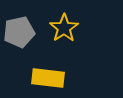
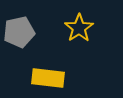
yellow star: moved 15 px right
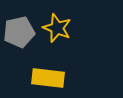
yellow star: moved 22 px left; rotated 16 degrees counterclockwise
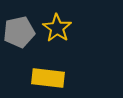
yellow star: rotated 12 degrees clockwise
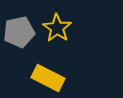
yellow rectangle: rotated 20 degrees clockwise
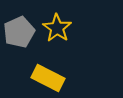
gray pentagon: rotated 12 degrees counterclockwise
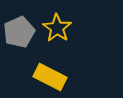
yellow rectangle: moved 2 px right, 1 px up
